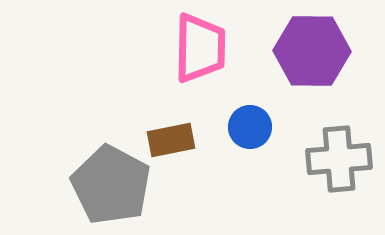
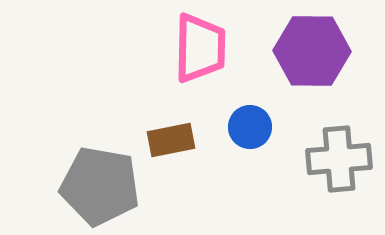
gray pentagon: moved 11 px left, 1 px down; rotated 18 degrees counterclockwise
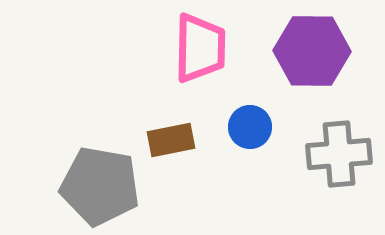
gray cross: moved 5 px up
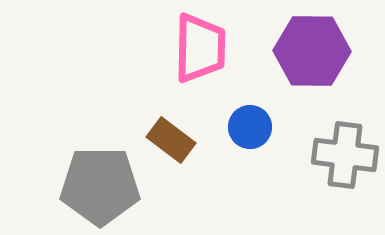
brown rectangle: rotated 48 degrees clockwise
gray cross: moved 6 px right, 1 px down; rotated 12 degrees clockwise
gray pentagon: rotated 10 degrees counterclockwise
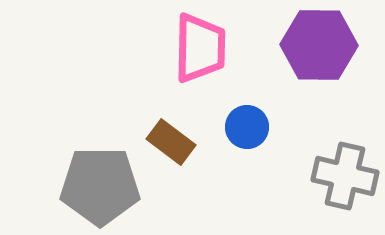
purple hexagon: moved 7 px right, 6 px up
blue circle: moved 3 px left
brown rectangle: moved 2 px down
gray cross: moved 21 px down; rotated 6 degrees clockwise
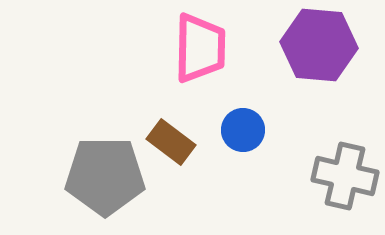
purple hexagon: rotated 4 degrees clockwise
blue circle: moved 4 px left, 3 px down
gray pentagon: moved 5 px right, 10 px up
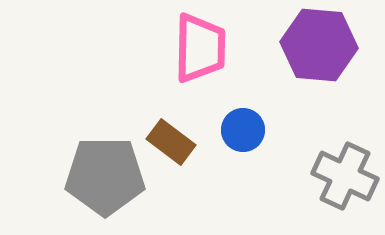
gray cross: rotated 12 degrees clockwise
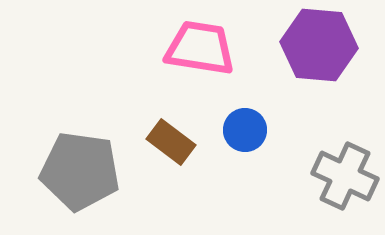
pink trapezoid: rotated 82 degrees counterclockwise
blue circle: moved 2 px right
gray pentagon: moved 25 px left, 5 px up; rotated 8 degrees clockwise
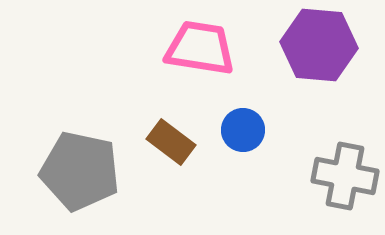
blue circle: moved 2 px left
gray pentagon: rotated 4 degrees clockwise
gray cross: rotated 14 degrees counterclockwise
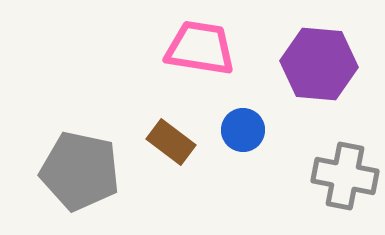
purple hexagon: moved 19 px down
